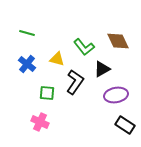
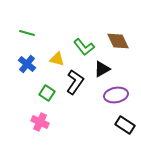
green square: rotated 28 degrees clockwise
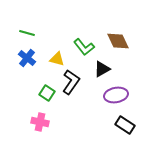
blue cross: moved 6 px up
black L-shape: moved 4 px left
pink cross: rotated 12 degrees counterclockwise
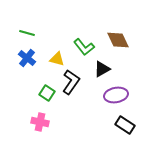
brown diamond: moved 1 px up
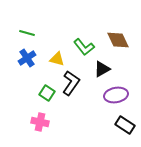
blue cross: rotated 18 degrees clockwise
black L-shape: moved 1 px down
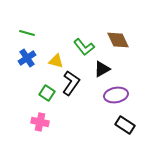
yellow triangle: moved 1 px left, 2 px down
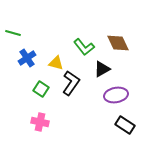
green line: moved 14 px left
brown diamond: moved 3 px down
yellow triangle: moved 2 px down
green square: moved 6 px left, 4 px up
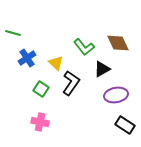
yellow triangle: rotated 28 degrees clockwise
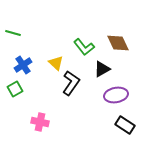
blue cross: moved 4 px left, 7 px down
green square: moved 26 px left; rotated 28 degrees clockwise
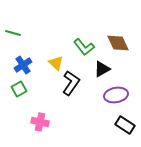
green square: moved 4 px right
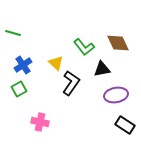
black triangle: rotated 18 degrees clockwise
